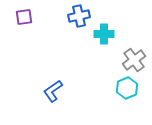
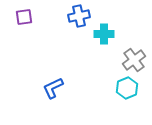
blue L-shape: moved 3 px up; rotated 10 degrees clockwise
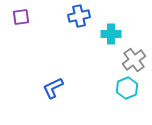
purple square: moved 3 px left
cyan cross: moved 7 px right
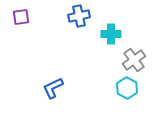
cyan hexagon: rotated 10 degrees counterclockwise
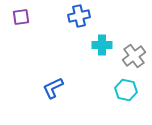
cyan cross: moved 9 px left, 11 px down
gray cross: moved 4 px up
cyan hexagon: moved 1 px left, 2 px down; rotated 15 degrees counterclockwise
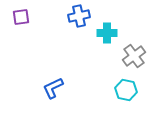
cyan cross: moved 5 px right, 12 px up
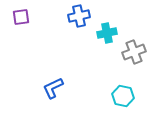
cyan cross: rotated 12 degrees counterclockwise
gray cross: moved 4 px up; rotated 15 degrees clockwise
cyan hexagon: moved 3 px left, 6 px down
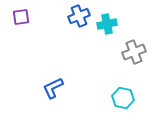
blue cross: rotated 10 degrees counterclockwise
cyan cross: moved 9 px up
cyan hexagon: moved 2 px down
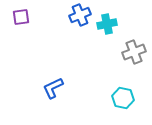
blue cross: moved 1 px right, 1 px up
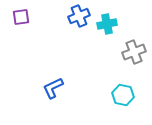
blue cross: moved 1 px left, 1 px down
cyan hexagon: moved 3 px up
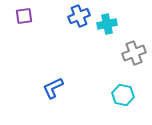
purple square: moved 3 px right, 1 px up
gray cross: moved 1 px down
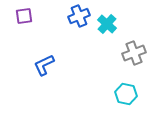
cyan cross: rotated 36 degrees counterclockwise
blue L-shape: moved 9 px left, 23 px up
cyan hexagon: moved 3 px right, 1 px up
